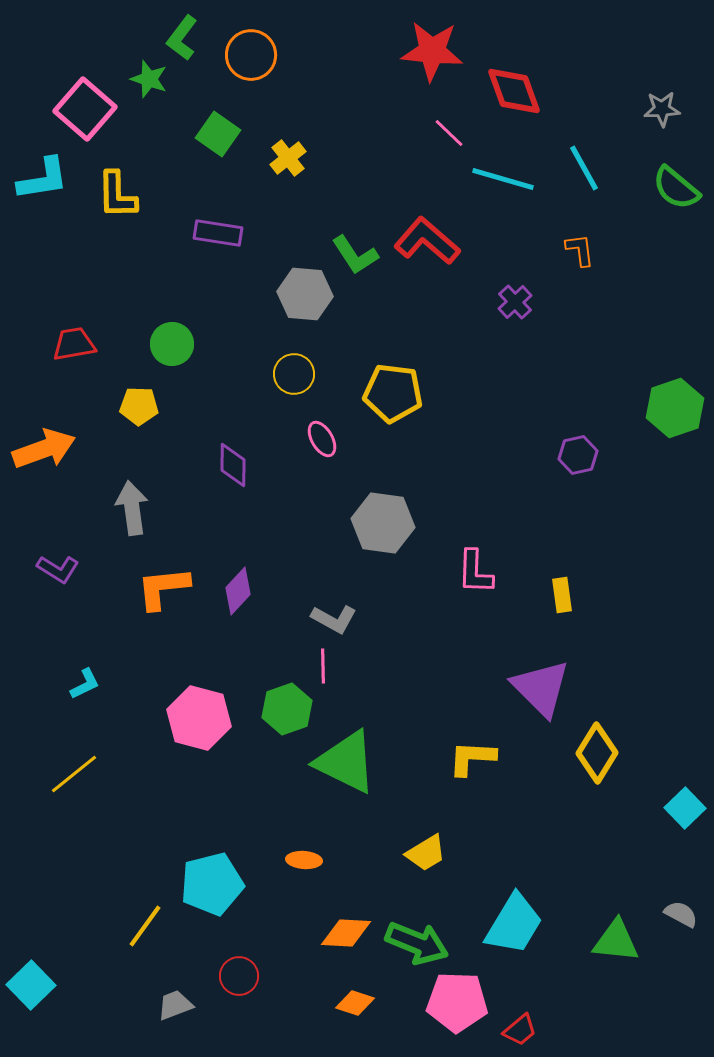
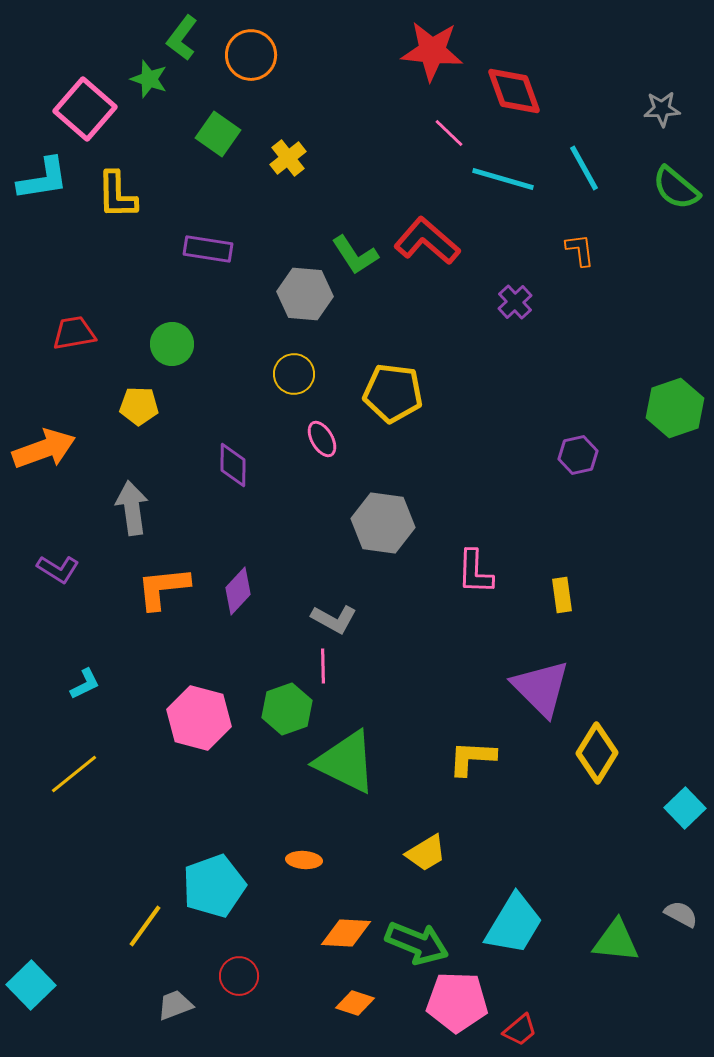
purple rectangle at (218, 233): moved 10 px left, 16 px down
red trapezoid at (74, 344): moved 11 px up
cyan pentagon at (212, 884): moved 2 px right, 2 px down; rotated 6 degrees counterclockwise
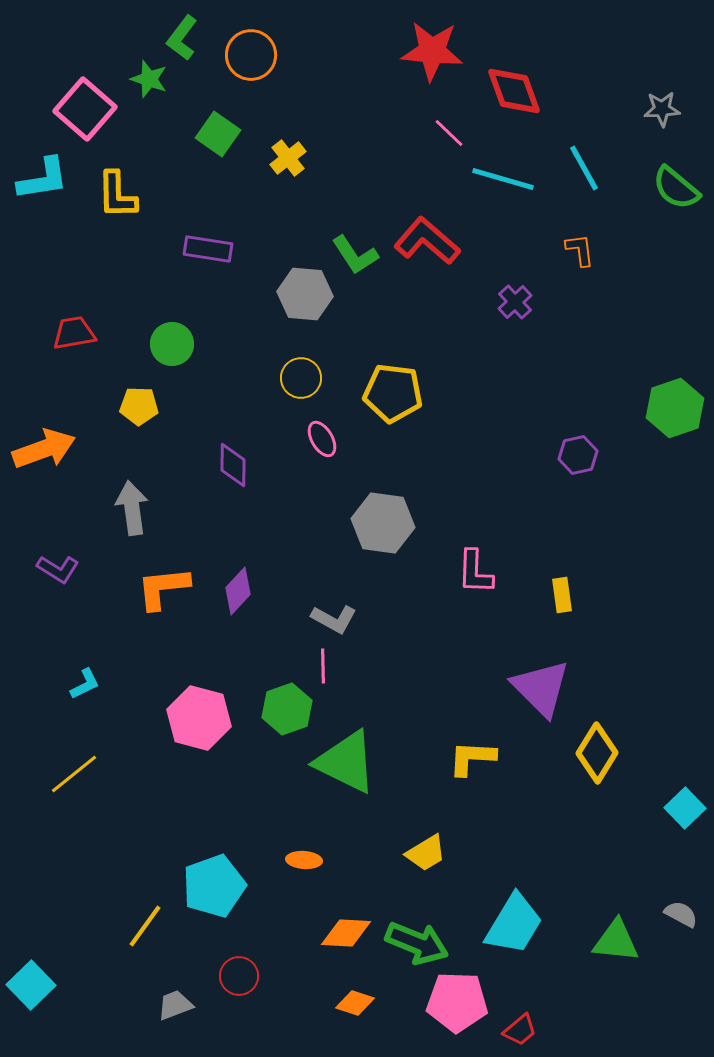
yellow circle at (294, 374): moved 7 px right, 4 px down
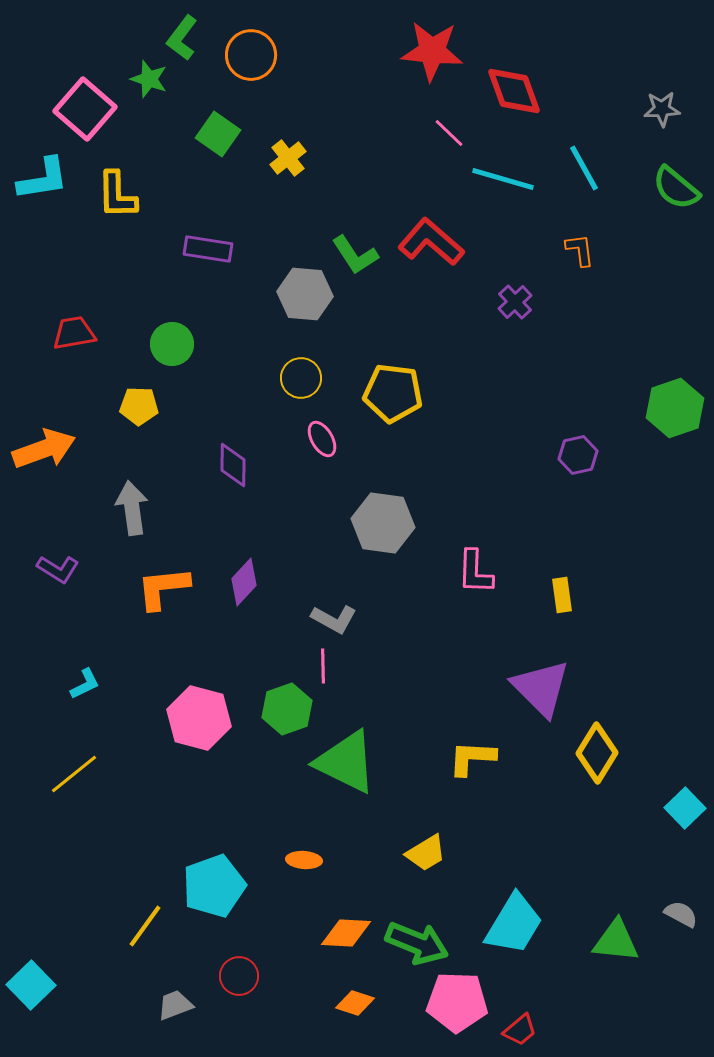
red L-shape at (427, 241): moved 4 px right, 1 px down
purple diamond at (238, 591): moved 6 px right, 9 px up
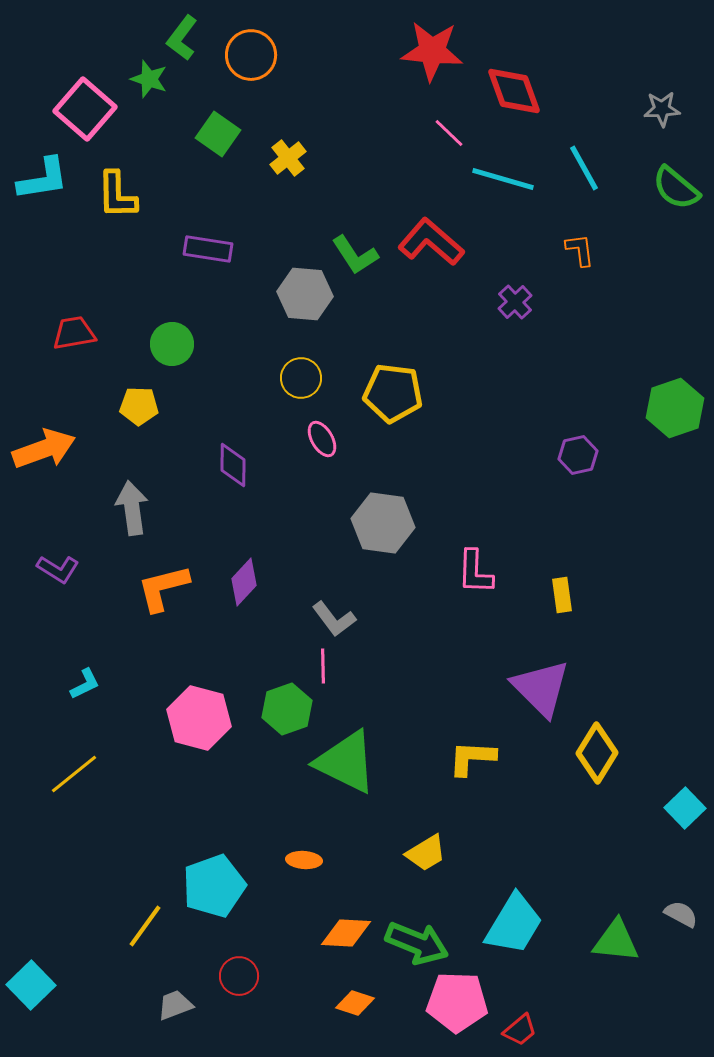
orange L-shape at (163, 588): rotated 8 degrees counterclockwise
gray L-shape at (334, 619): rotated 24 degrees clockwise
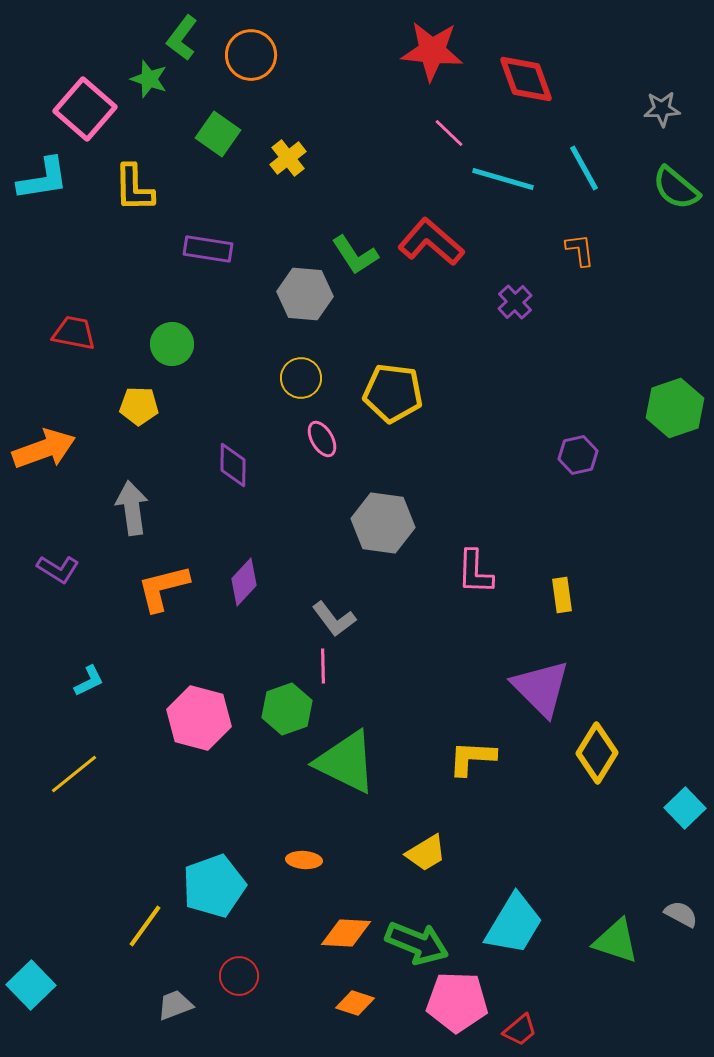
red diamond at (514, 91): moved 12 px right, 12 px up
yellow L-shape at (117, 195): moved 17 px right, 7 px up
red trapezoid at (74, 333): rotated 21 degrees clockwise
cyan L-shape at (85, 684): moved 4 px right, 3 px up
green triangle at (616, 941): rotated 12 degrees clockwise
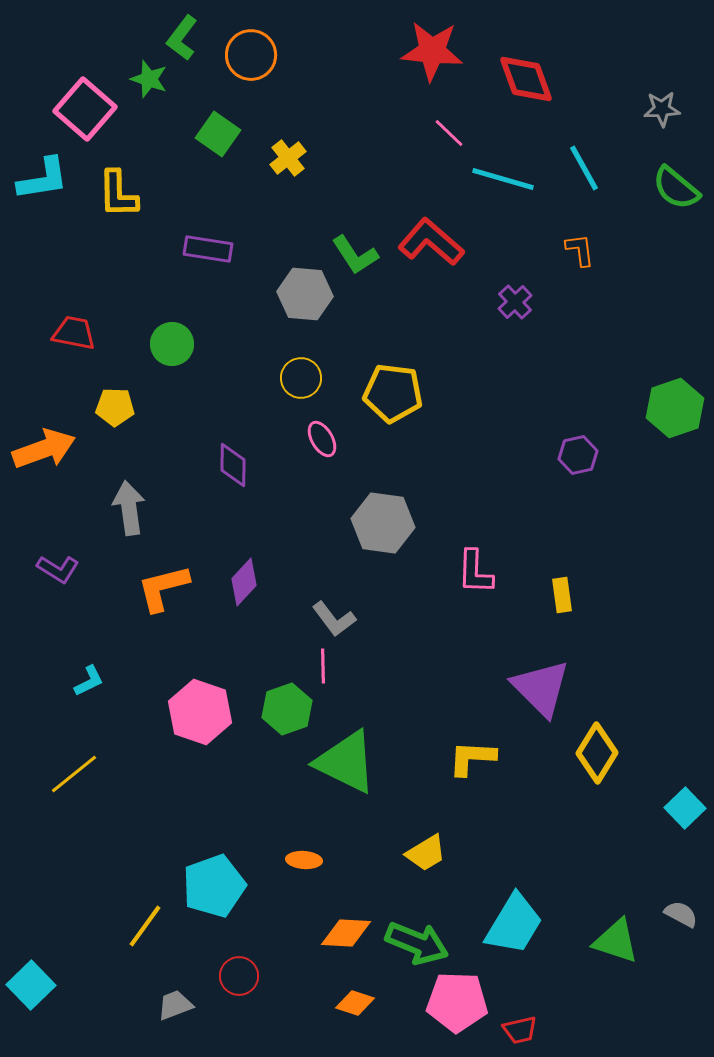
yellow L-shape at (134, 188): moved 16 px left, 6 px down
yellow pentagon at (139, 406): moved 24 px left, 1 px down
gray arrow at (132, 508): moved 3 px left
pink hexagon at (199, 718): moved 1 px right, 6 px up; rotated 4 degrees clockwise
red trapezoid at (520, 1030): rotated 27 degrees clockwise
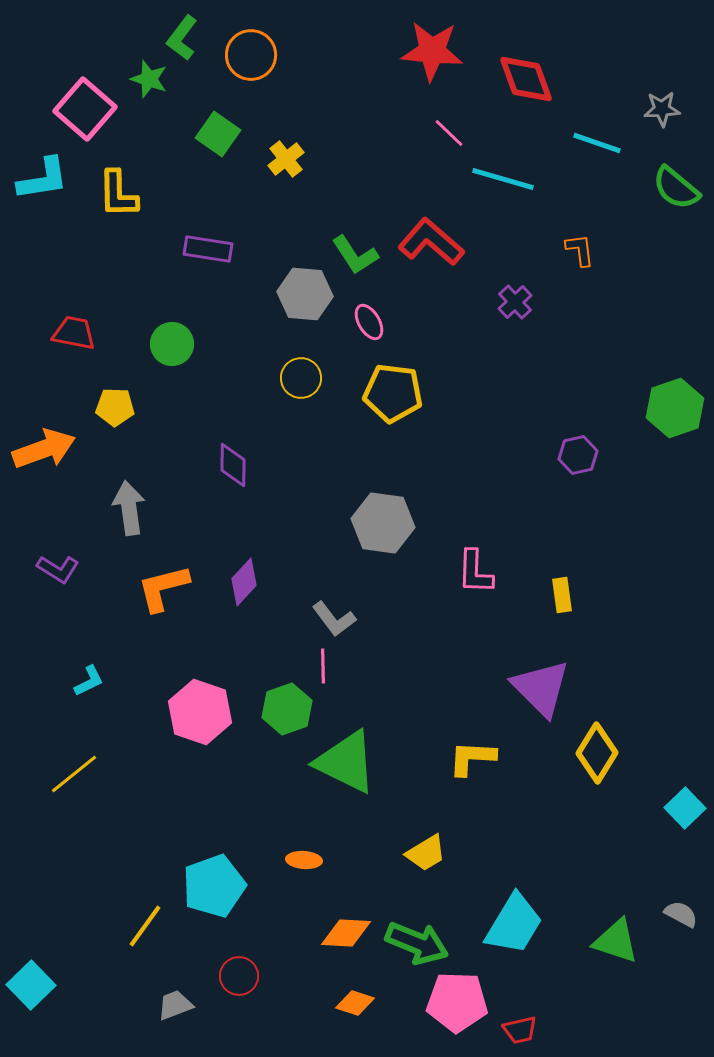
yellow cross at (288, 158): moved 2 px left, 1 px down
cyan line at (584, 168): moved 13 px right, 25 px up; rotated 42 degrees counterclockwise
pink ellipse at (322, 439): moved 47 px right, 117 px up
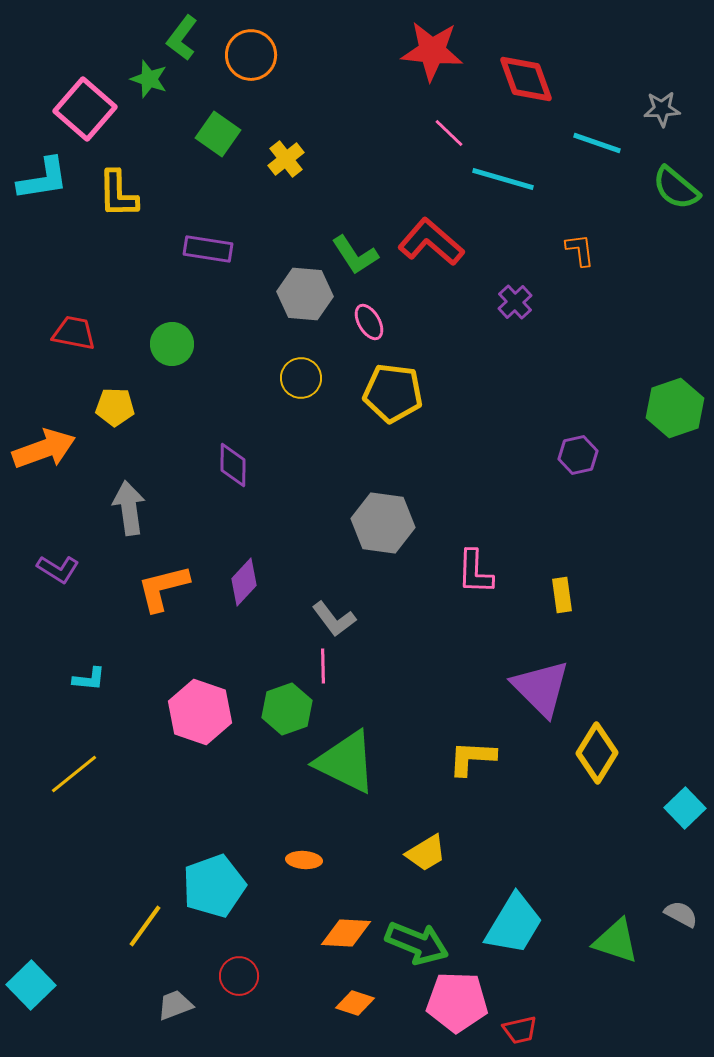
cyan L-shape at (89, 681): moved 2 px up; rotated 32 degrees clockwise
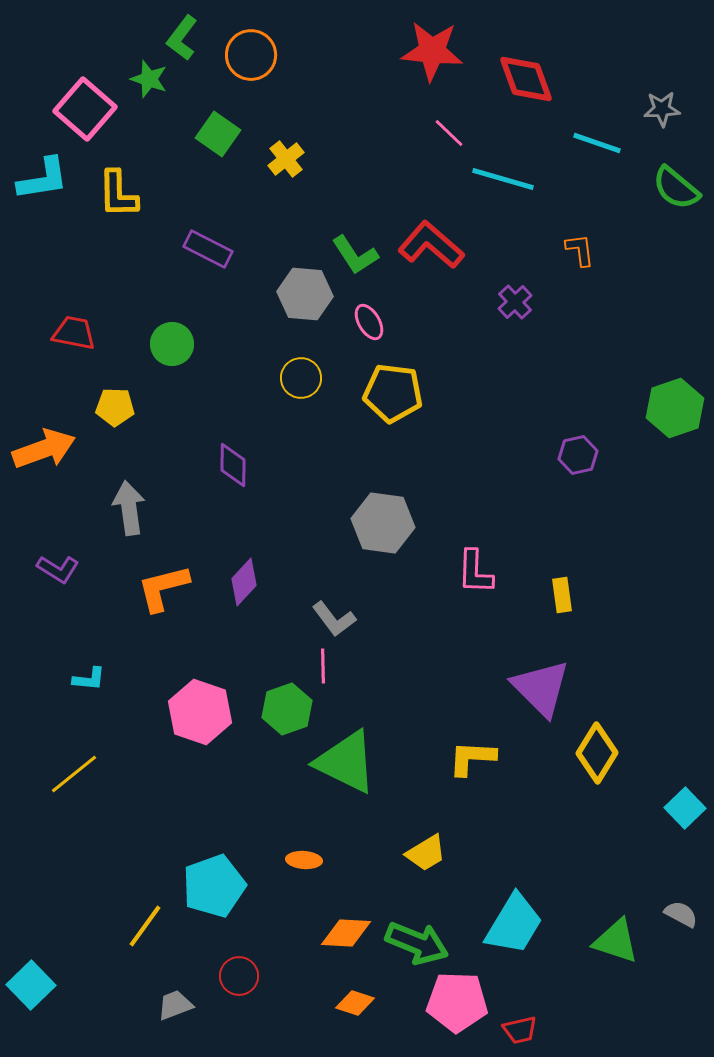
red L-shape at (431, 242): moved 3 px down
purple rectangle at (208, 249): rotated 18 degrees clockwise
